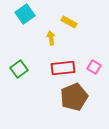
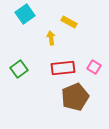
brown pentagon: moved 1 px right
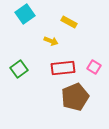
yellow arrow: moved 3 px down; rotated 120 degrees clockwise
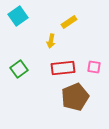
cyan square: moved 7 px left, 2 px down
yellow rectangle: rotated 63 degrees counterclockwise
yellow arrow: rotated 80 degrees clockwise
pink square: rotated 24 degrees counterclockwise
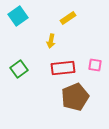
yellow rectangle: moved 1 px left, 4 px up
pink square: moved 1 px right, 2 px up
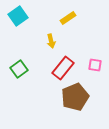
yellow arrow: rotated 24 degrees counterclockwise
red rectangle: rotated 45 degrees counterclockwise
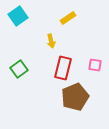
red rectangle: rotated 25 degrees counterclockwise
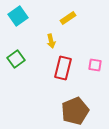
green square: moved 3 px left, 10 px up
brown pentagon: moved 14 px down
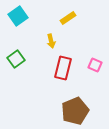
pink square: rotated 16 degrees clockwise
